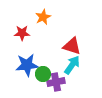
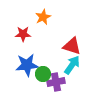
red star: moved 1 px right, 1 px down
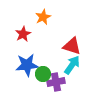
red star: rotated 28 degrees counterclockwise
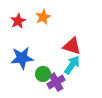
red star: moved 5 px left, 13 px up
blue star: moved 5 px left, 7 px up
purple cross: rotated 18 degrees counterclockwise
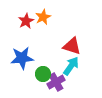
red star: moved 8 px right
cyan arrow: moved 1 px left, 1 px down
